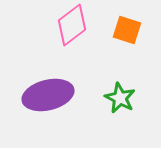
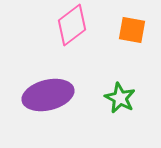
orange square: moved 5 px right; rotated 8 degrees counterclockwise
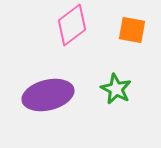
green star: moved 4 px left, 9 px up
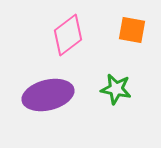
pink diamond: moved 4 px left, 10 px down
green star: rotated 16 degrees counterclockwise
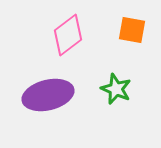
green star: rotated 12 degrees clockwise
